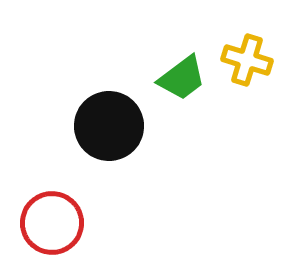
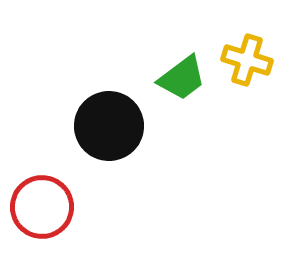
red circle: moved 10 px left, 16 px up
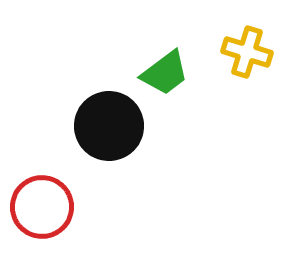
yellow cross: moved 8 px up
green trapezoid: moved 17 px left, 5 px up
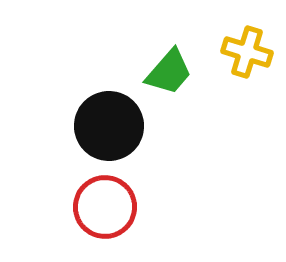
green trapezoid: moved 4 px right, 1 px up; rotated 12 degrees counterclockwise
red circle: moved 63 px right
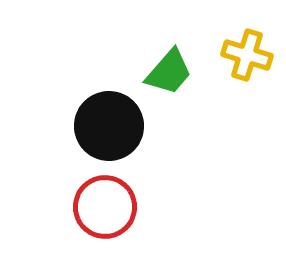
yellow cross: moved 3 px down
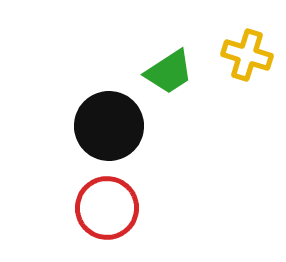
green trapezoid: rotated 16 degrees clockwise
red circle: moved 2 px right, 1 px down
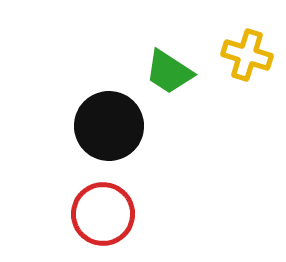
green trapezoid: rotated 66 degrees clockwise
red circle: moved 4 px left, 6 px down
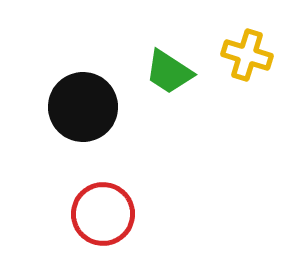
black circle: moved 26 px left, 19 px up
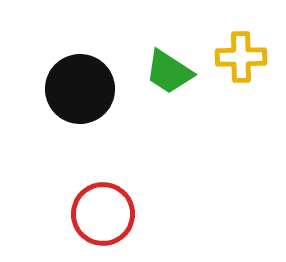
yellow cross: moved 6 px left, 2 px down; rotated 18 degrees counterclockwise
black circle: moved 3 px left, 18 px up
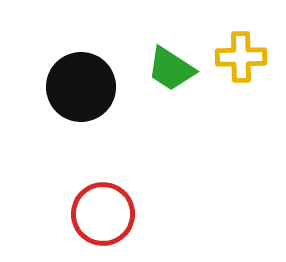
green trapezoid: moved 2 px right, 3 px up
black circle: moved 1 px right, 2 px up
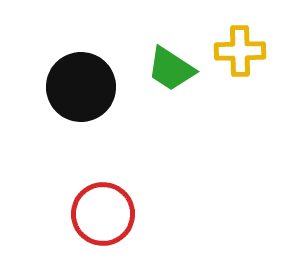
yellow cross: moved 1 px left, 6 px up
